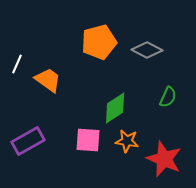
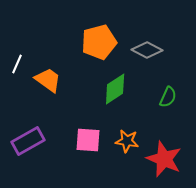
green diamond: moved 19 px up
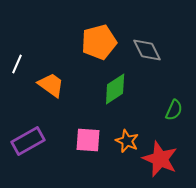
gray diamond: rotated 36 degrees clockwise
orange trapezoid: moved 3 px right, 5 px down
green semicircle: moved 6 px right, 13 px down
orange star: rotated 15 degrees clockwise
red star: moved 4 px left
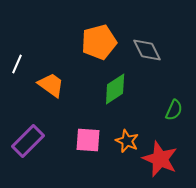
purple rectangle: rotated 16 degrees counterclockwise
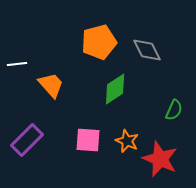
white line: rotated 60 degrees clockwise
orange trapezoid: rotated 12 degrees clockwise
purple rectangle: moved 1 px left, 1 px up
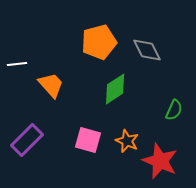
pink square: rotated 12 degrees clockwise
red star: moved 2 px down
